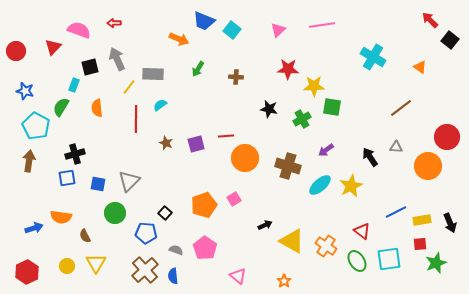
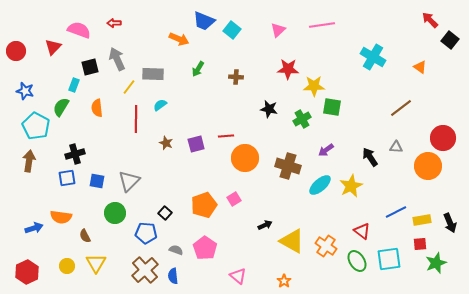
red circle at (447, 137): moved 4 px left, 1 px down
blue square at (98, 184): moved 1 px left, 3 px up
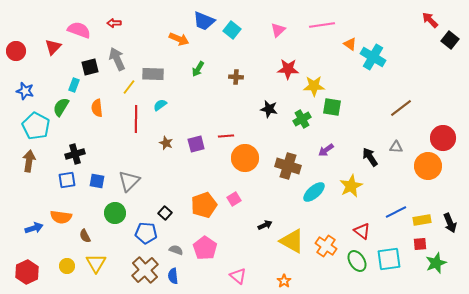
orange triangle at (420, 67): moved 70 px left, 23 px up
blue square at (67, 178): moved 2 px down
cyan ellipse at (320, 185): moved 6 px left, 7 px down
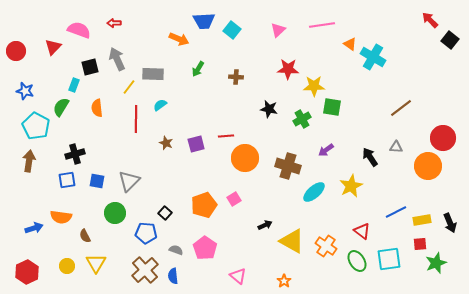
blue trapezoid at (204, 21): rotated 25 degrees counterclockwise
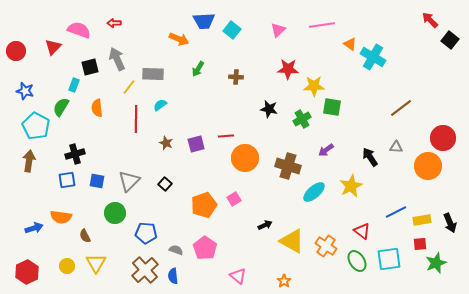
black square at (165, 213): moved 29 px up
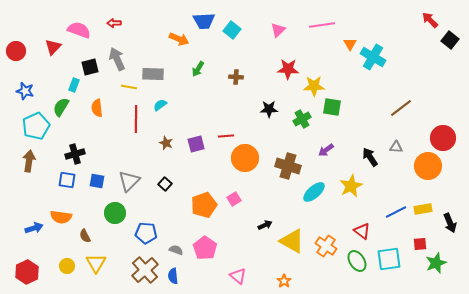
orange triangle at (350, 44): rotated 24 degrees clockwise
yellow line at (129, 87): rotated 63 degrees clockwise
black star at (269, 109): rotated 12 degrees counterclockwise
cyan pentagon at (36, 126): rotated 20 degrees clockwise
blue square at (67, 180): rotated 18 degrees clockwise
yellow rectangle at (422, 220): moved 1 px right, 11 px up
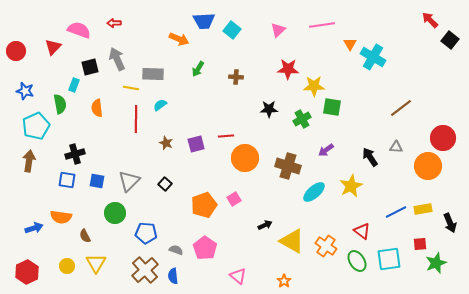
yellow line at (129, 87): moved 2 px right, 1 px down
green semicircle at (61, 107): moved 1 px left, 3 px up; rotated 138 degrees clockwise
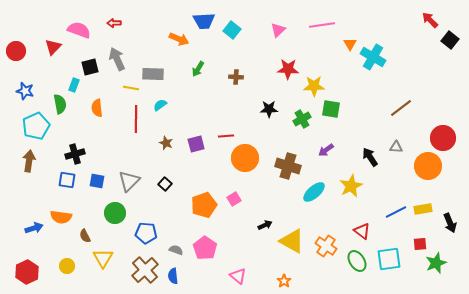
green square at (332, 107): moved 1 px left, 2 px down
yellow triangle at (96, 263): moved 7 px right, 5 px up
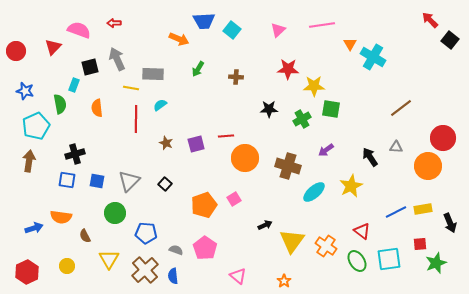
yellow triangle at (292, 241): rotated 36 degrees clockwise
yellow triangle at (103, 258): moved 6 px right, 1 px down
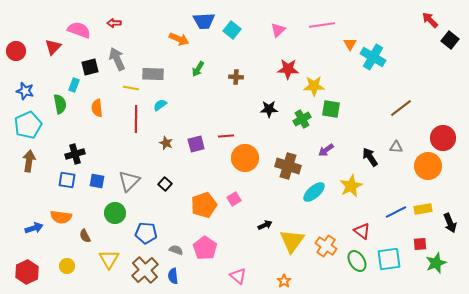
cyan pentagon at (36, 126): moved 8 px left, 1 px up
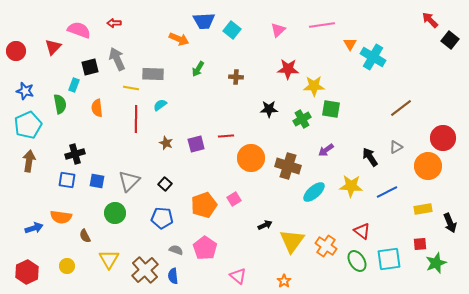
gray triangle at (396, 147): rotated 32 degrees counterclockwise
orange circle at (245, 158): moved 6 px right
yellow star at (351, 186): rotated 30 degrees clockwise
blue line at (396, 212): moved 9 px left, 20 px up
blue pentagon at (146, 233): moved 16 px right, 15 px up
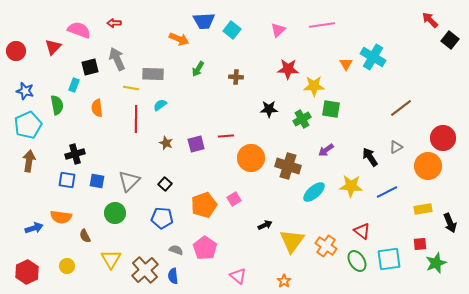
orange triangle at (350, 44): moved 4 px left, 20 px down
green semicircle at (60, 104): moved 3 px left, 1 px down
yellow triangle at (109, 259): moved 2 px right
